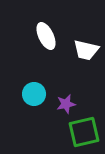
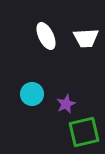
white trapezoid: moved 12 px up; rotated 16 degrees counterclockwise
cyan circle: moved 2 px left
purple star: rotated 12 degrees counterclockwise
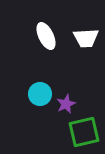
cyan circle: moved 8 px right
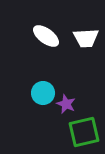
white ellipse: rotated 28 degrees counterclockwise
cyan circle: moved 3 px right, 1 px up
purple star: rotated 24 degrees counterclockwise
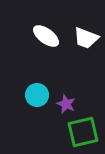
white trapezoid: rotated 24 degrees clockwise
cyan circle: moved 6 px left, 2 px down
green square: moved 1 px left
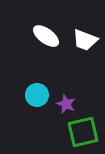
white trapezoid: moved 1 px left, 2 px down
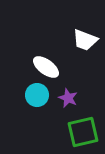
white ellipse: moved 31 px down
purple star: moved 2 px right, 6 px up
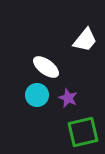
white trapezoid: rotated 72 degrees counterclockwise
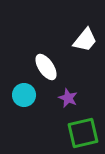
white ellipse: rotated 20 degrees clockwise
cyan circle: moved 13 px left
green square: moved 1 px down
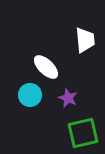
white trapezoid: rotated 44 degrees counterclockwise
white ellipse: rotated 12 degrees counterclockwise
cyan circle: moved 6 px right
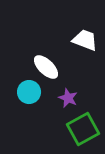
white trapezoid: rotated 64 degrees counterclockwise
cyan circle: moved 1 px left, 3 px up
green square: moved 4 px up; rotated 16 degrees counterclockwise
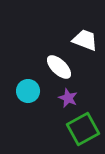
white ellipse: moved 13 px right
cyan circle: moved 1 px left, 1 px up
